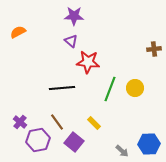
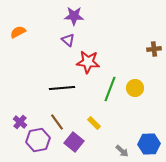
purple triangle: moved 3 px left, 1 px up
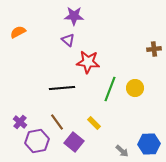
purple hexagon: moved 1 px left, 1 px down
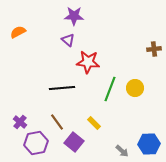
purple hexagon: moved 1 px left, 2 px down
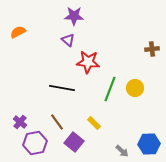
brown cross: moved 2 px left
black line: rotated 15 degrees clockwise
purple hexagon: moved 1 px left
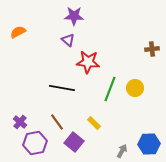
gray arrow: rotated 104 degrees counterclockwise
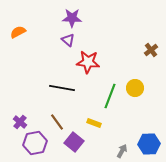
purple star: moved 2 px left, 2 px down
brown cross: moved 1 px left, 1 px down; rotated 32 degrees counterclockwise
green line: moved 7 px down
yellow rectangle: rotated 24 degrees counterclockwise
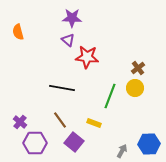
orange semicircle: rotated 77 degrees counterclockwise
brown cross: moved 13 px left, 18 px down
red star: moved 1 px left, 5 px up
brown line: moved 3 px right, 2 px up
purple hexagon: rotated 10 degrees clockwise
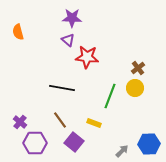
gray arrow: rotated 16 degrees clockwise
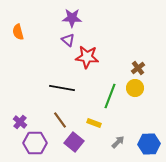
gray arrow: moved 4 px left, 9 px up
